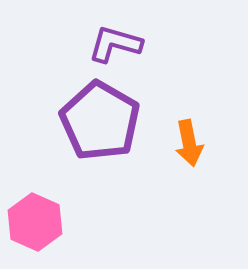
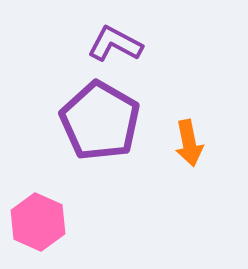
purple L-shape: rotated 12 degrees clockwise
pink hexagon: moved 3 px right
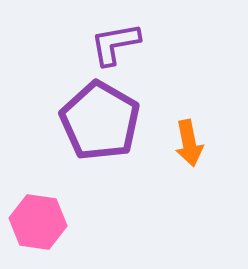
purple L-shape: rotated 38 degrees counterclockwise
pink hexagon: rotated 16 degrees counterclockwise
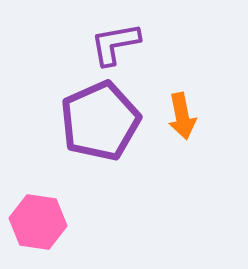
purple pentagon: rotated 18 degrees clockwise
orange arrow: moved 7 px left, 27 px up
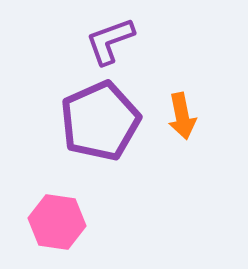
purple L-shape: moved 5 px left, 3 px up; rotated 10 degrees counterclockwise
pink hexagon: moved 19 px right
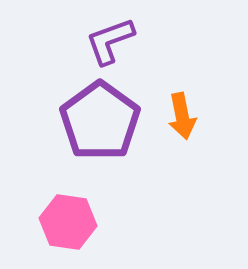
purple pentagon: rotated 12 degrees counterclockwise
pink hexagon: moved 11 px right
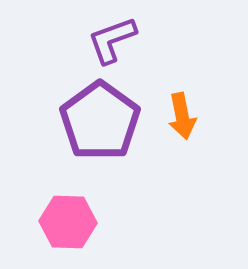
purple L-shape: moved 2 px right, 1 px up
pink hexagon: rotated 6 degrees counterclockwise
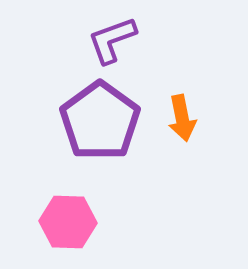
orange arrow: moved 2 px down
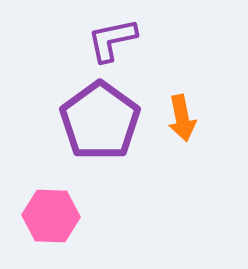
purple L-shape: rotated 8 degrees clockwise
pink hexagon: moved 17 px left, 6 px up
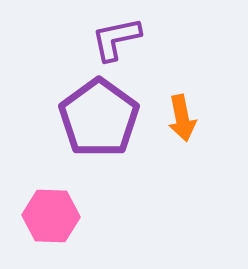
purple L-shape: moved 4 px right, 1 px up
purple pentagon: moved 1 px left, 3 px up
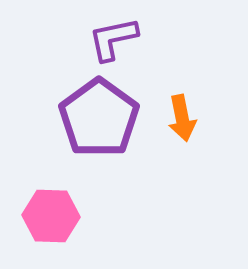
purple L-shape: moved 3 px left
